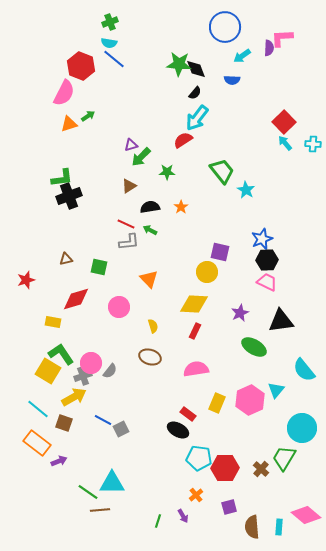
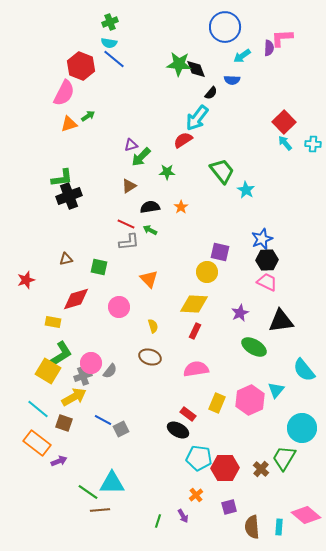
black semicircle at (195, 93): moved 16 px right
green L-shape at (61, 354): rotated 92 degrees clockwise
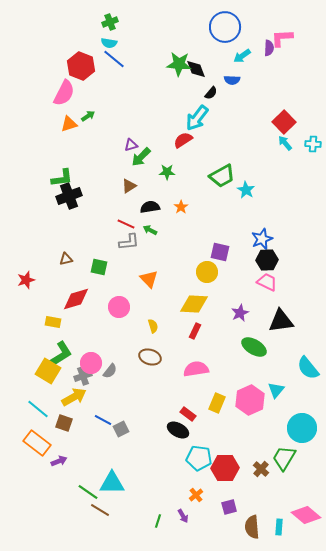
green trapezoid at (222, 171): moved 5 px down; rotated 100 degrees clockwise
cyan semicircle at (304, 370): moved 4 px right, 2 px up
brown line at (100, 510): rotated 36 degrees clockwise
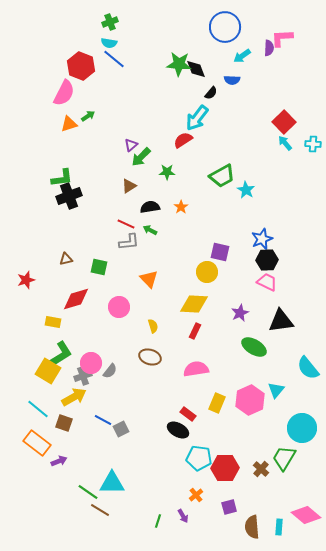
purple triangle at (131, 145): rotated 24 degrees counterclockwise
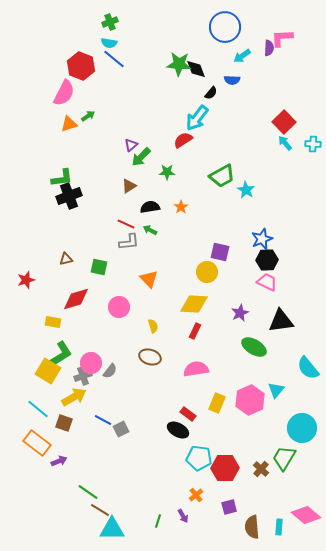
cyan triangle at (112, 483): moved 46 px down
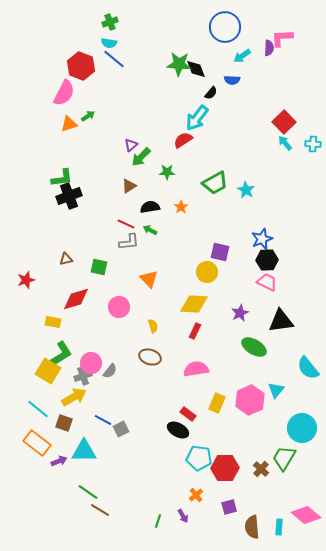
green trapezoid at (222, 176): moved 7 px left, 7 px down
cyan triangle at (112, 529): moved 28 px left, 78 px up
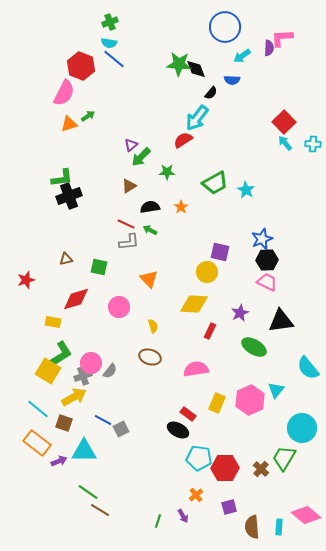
red rectangle at (195, 331): moved 15 px right
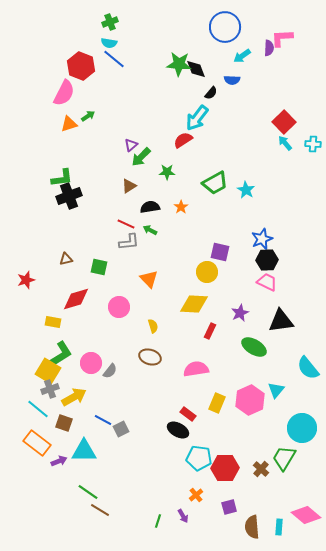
gray cross at (83, 376): moved 33 px left, 13 px down
